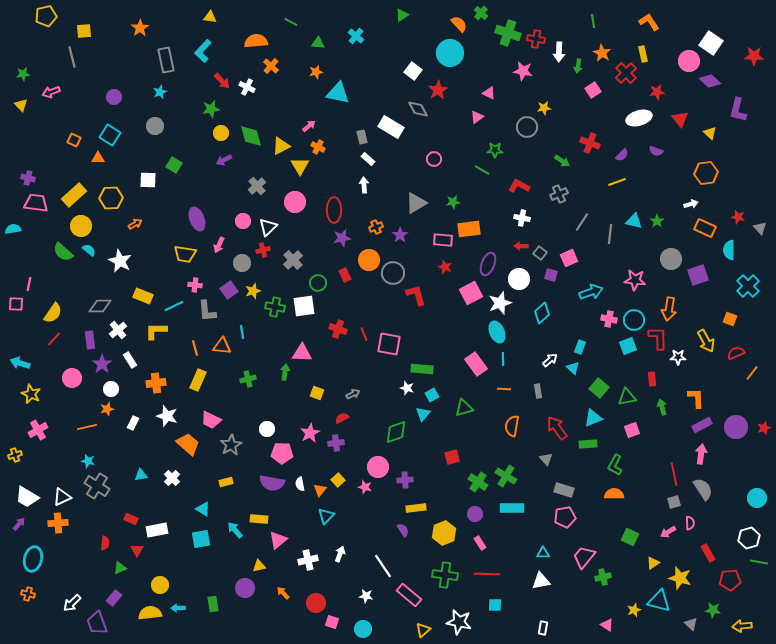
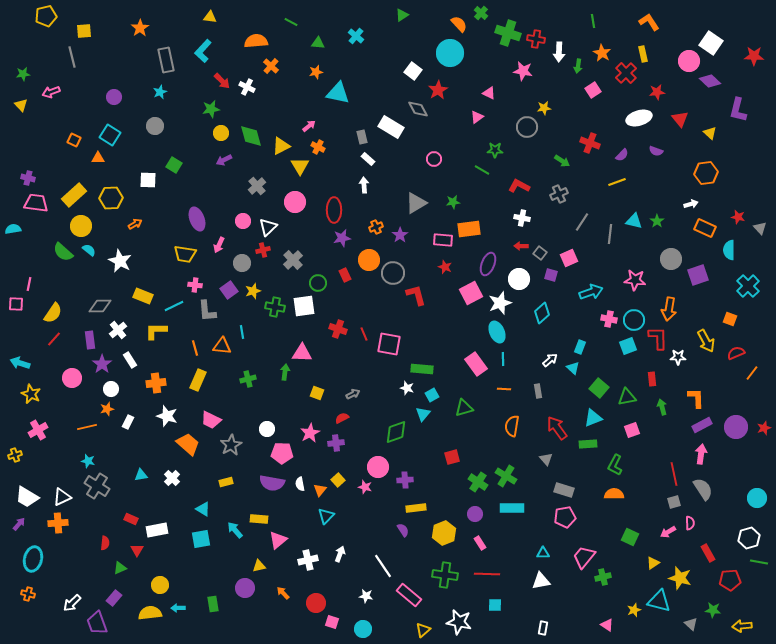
white rectangle at (133, 423): moved 5 px left, 1 px up
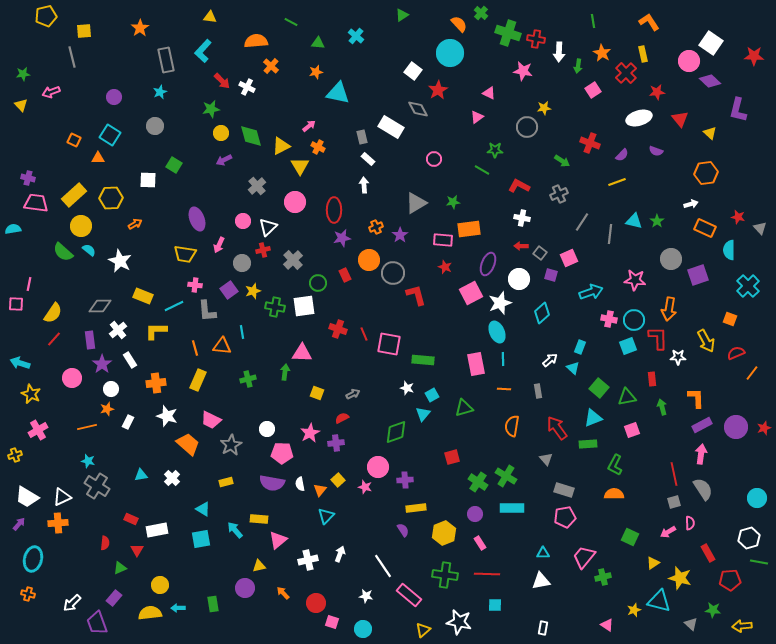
pink rectangle at (476, 364): rotated 25 degrees clockwise
green rectangle at (422, 369): moved 1 px right, 9 px up
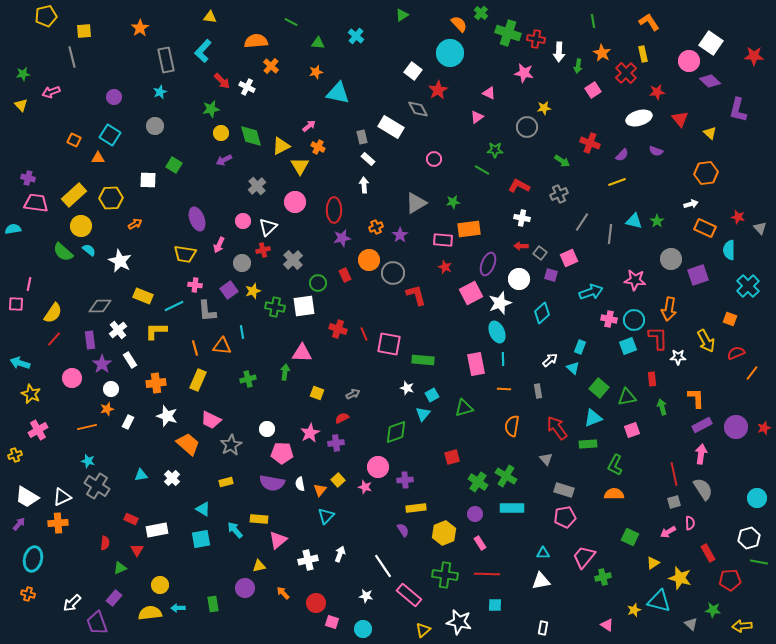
pink star at (523, 71): moved 1 px right, 2 px down
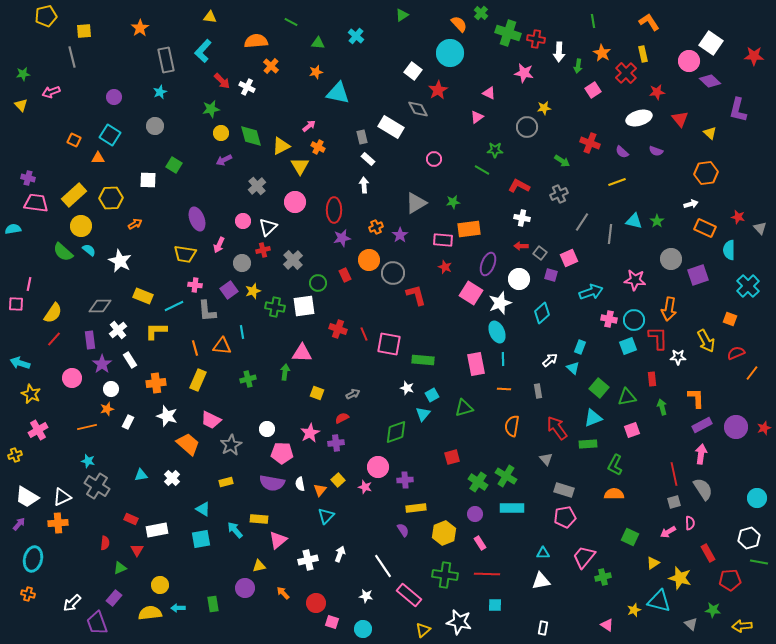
purple semicircle at (622, 155): moved 3 px up; rotated 88 degrees clockwise
pink square at (471, 293): rotated 30 degrees counterclockwise
